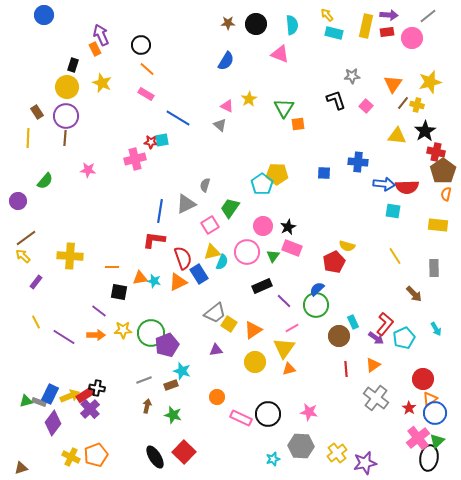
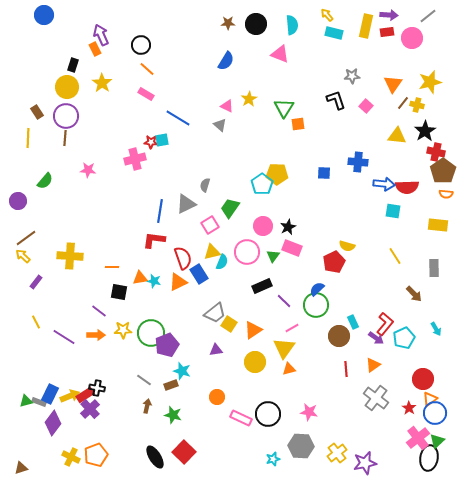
yellow star at (102, 83): rotated 12 degrees clockwise
orange semicircle at (446, 194): rotated 96 degrees counterclockwise
gray line at (144, 380): rotated 56 degrees clockwise
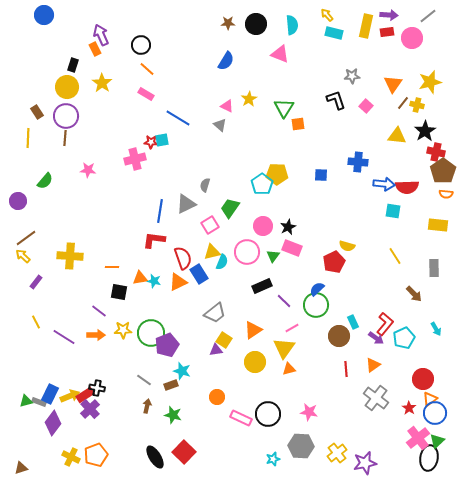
blue square at (324, 173): moved 3 px left, 2 px down
yellow square at (229, 324): moved 5 px left, 16 px down
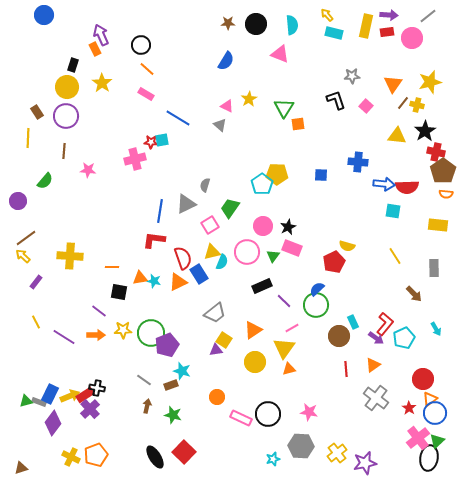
brown line at (65, 138): moved 1 px left, 13 px down
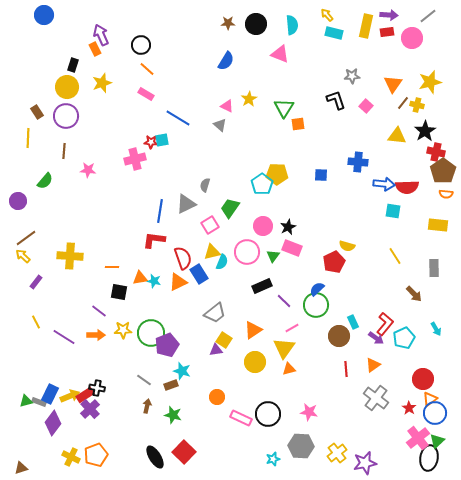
yellow star at (102, 83): rotated 18 degrees clockwise
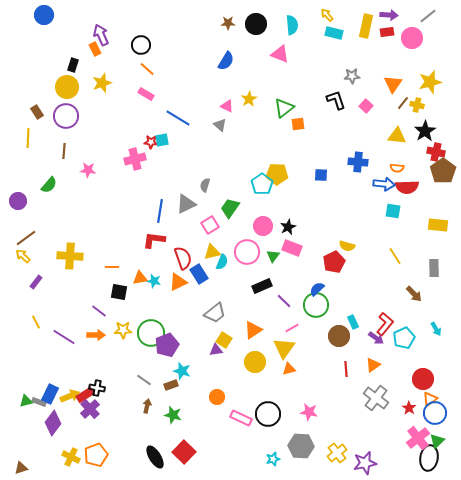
green triangle at (284, 108): rotated 20 degrees clockwise
green semicircle at (45, 181): moved 4 px right, 4 px down
orange semicircle at (446, 194): moved 49 px left, 26 px up
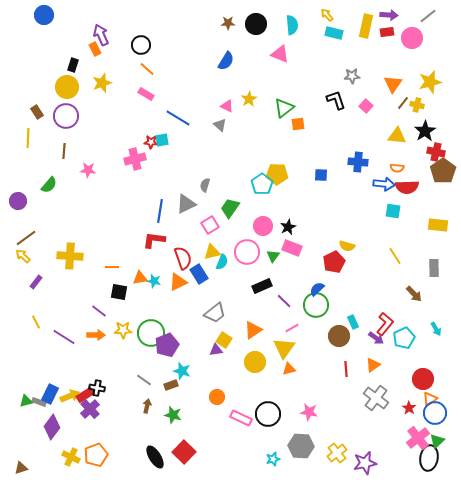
purple diamond at (53, 423): moved 1 px left, 4 px down
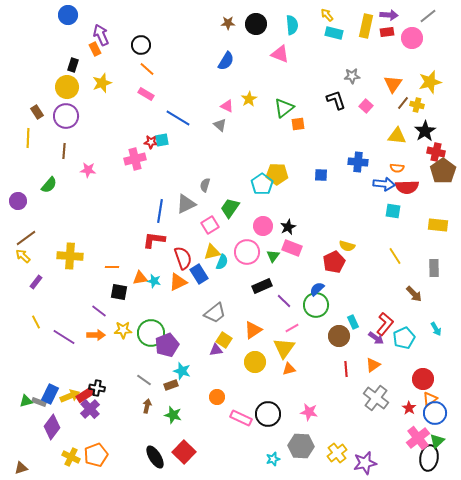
blue circle at (44, 15): moved 24 px right
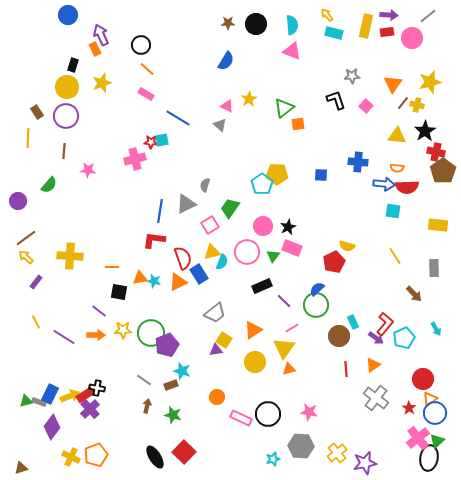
pink triangle at (280, 54): moved 12 px right, 3 px up
yellow arrow at (23, 256): moved 3 px right, 1 px down
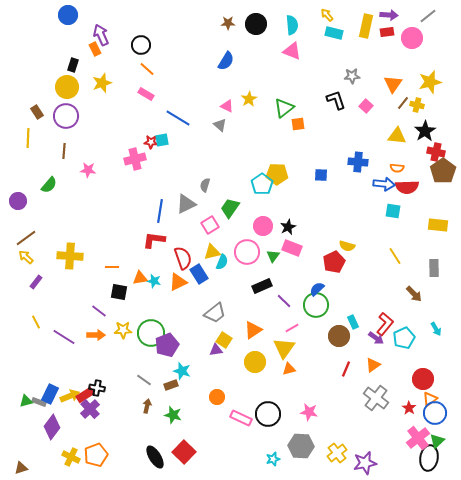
red line at (346, 369): rotated 28 degrees clockwise
